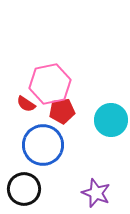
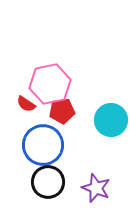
black circle: moved 24 px right, 7 px up
purple star: moved 5 px up
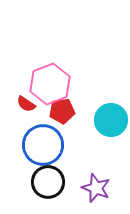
pink hexagon: rotated 9 degrees counterclockwise
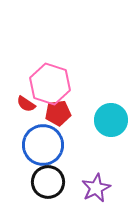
pink hexagon: rotated 21 degrees counterclockwise
red pentagon: moved 4 px left, 2 px down
purple star: rotated 24 degrees clockwise
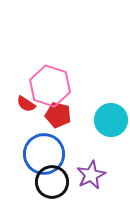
pink hexagon: moved 2 px down
red pentagon: moved 2 px down; rotated 20 degrees clockwise
blue circle: moved 1 px right, 9 px down
black circle: moved 4 px right
purple star: moved 5 px left, 13 px up
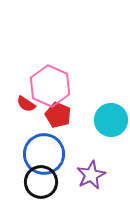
pink hexagon: rotated 6 degrees clockwise
red pentagon: rotated 10 degrees clockwise
black circle: moved 11 px left
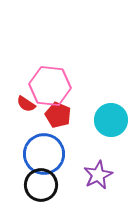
pink hexagon: rotated 18 degrees counterclockwise
purple star: moved 7 px right
black circle: moved 3 px down
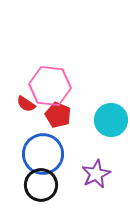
blue circle: moved 1 px left
purple star: moved 2 px left, 1 px up
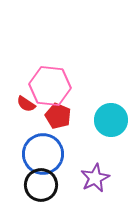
red pentagon: moved 1 px down
purple star: moved 1 px left, 4 px down
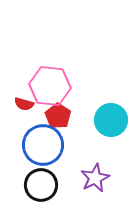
red semicircle: moved 2 px left; rotated 18 degrees counterclockwise
red pentagon: rotated 10 degrees clockwise
blue circle: moved 9 px up
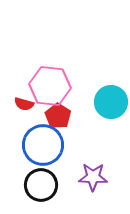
cyan circle: moved 18 px up
purple star: moved 2 px left, 1 px up; rotated 28 degrees clockwise
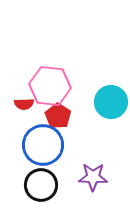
red semicircle: rotated 18 degrees counterclockwise
